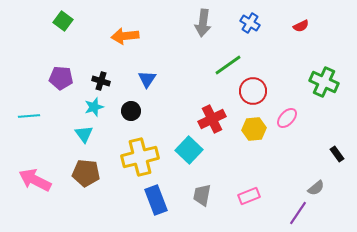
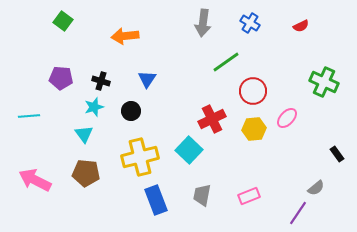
green line: moved 2 px left, 3 px up
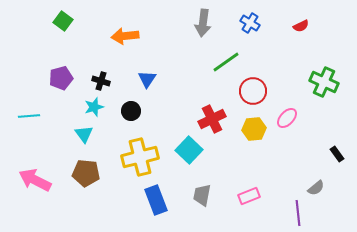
purple pentagon: rotated 20 degrees counterclockwise
purple line: rotated 40 degrees counterclockwise
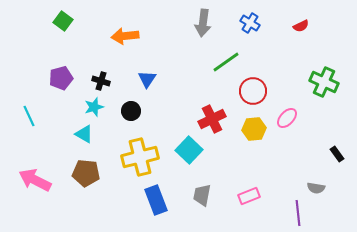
cyan line: rotated 70 degrees clockwise
cyan triangle: rotated 24 degrees counterclockwise
gray semicircle: rotated 48 degrees clockwise
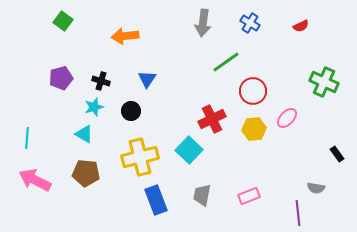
cyan line: moved 2 px left, 22 px down; rotated 30 degrees clockwise
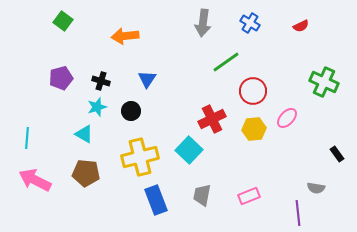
cyan star: moved 3 px right
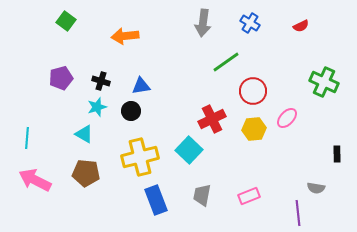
green square: moved 3 px right
blue triangle: moved 6 px left, 7 px down; rotated 48 degrees clockwise
black rectangle: rotated 35 degrees clockwise
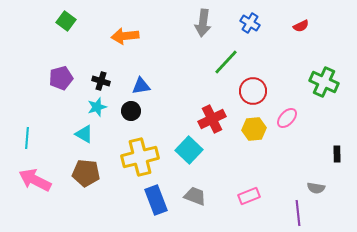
green line: rotated 12 degrees counterclockwise
gray trapezoid: moved 7 px left, 1 px down; rotated 100 degrees clockwise
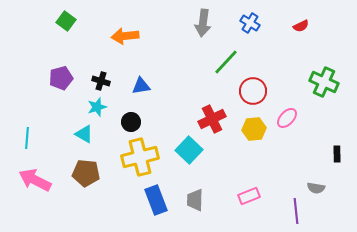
black circle: moved 11 px down
gray trapezoid: moved 4 px down; rotated 110 degrees counterclockwise
purple line: moved 2 px left, 2 px up
